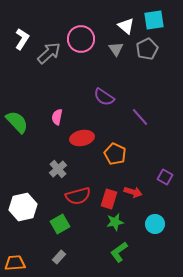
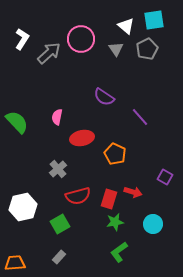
cyan circle: moved 2 px left
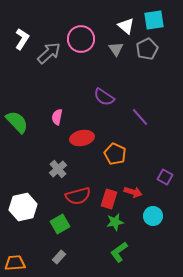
cyan circle: moved 8 px up
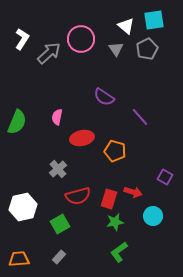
green semicircle: rotated 65 degrees clockwise
orange pentagon: moved 3 px up; rotated 10 degrees counterclockwise
orange trapezoid: moved 4 px right, 4 px up
